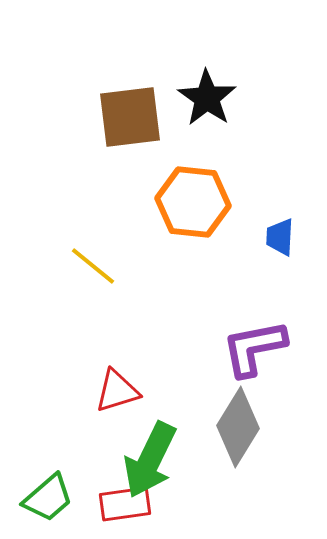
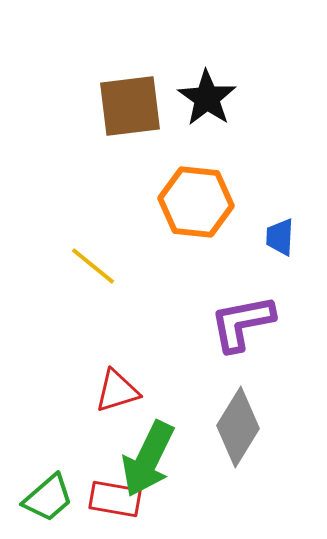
brown square: moved 11 px up
orange hexagon: moved 3 px right
purple L-shape: moved 12 px left, 25 px up
green arrow: moved 2 px left, 1 px up
red rectangle: moved 10 px left, 5 px up; rotated 18 degrees clockwise
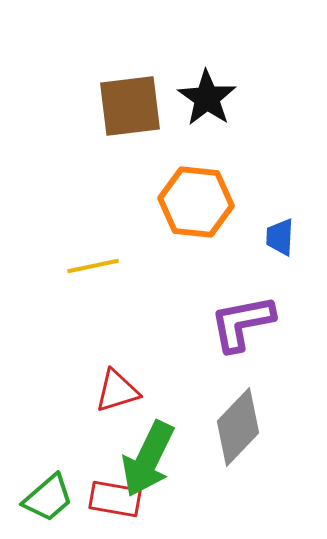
yellow line: rotated 51 degrees counterclockwise
gray diamond: rotated 12 degrees clockwise
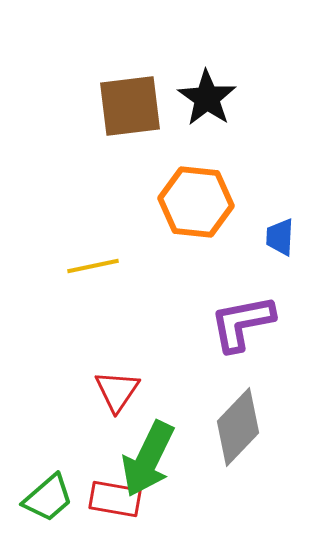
red triangle: rotated 39 degrees counterclockwise
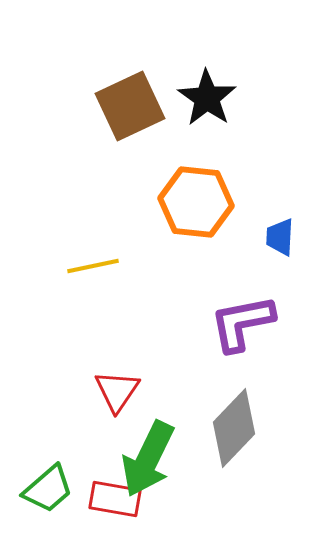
brown square: rotated 18 degrees counterclockwise
gray diamond: moved 4 px left, 1 px down
green trapezoid: moved 9 px up
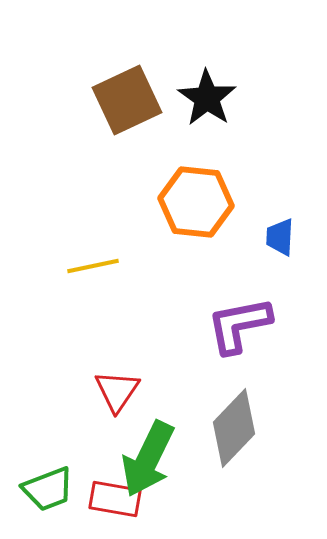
brown square: moved 3 px left, 6 px up
purple L-shape: moved 3 px left, 2 px down
green trapezoid: rotated 20 degrees clockwise
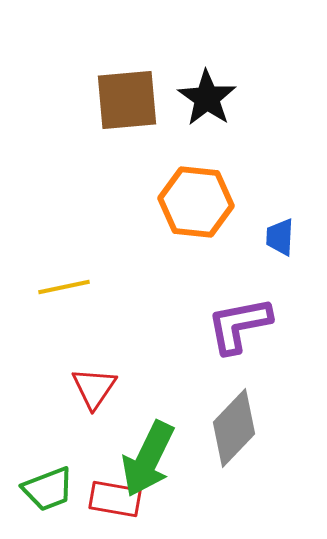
brown square: rotated 20 degrees clockwise
yellow line: moved 29 px left, 21 px down
red triangle: moved 23 px left, 3 px up
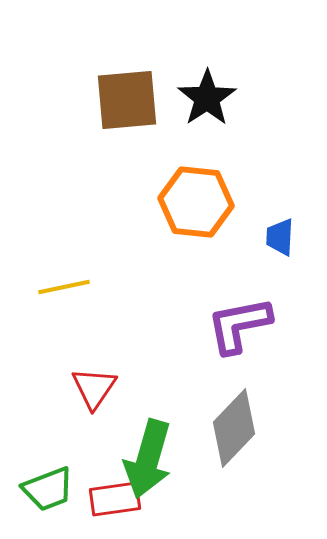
black star: rotated 4 degrees clockwise
green arrow: rotated 10 degrees counterclockwise
red rectangle: rotated 18 degrees counterclockwise
